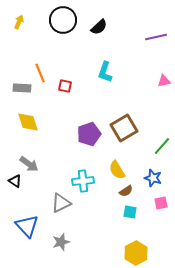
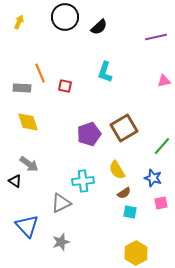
black circle: moved 2 px right, 3 px up
brown semicircle: moved 2 px left, 2 px down
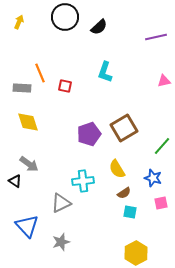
yellow semicircle: moved 1 px up
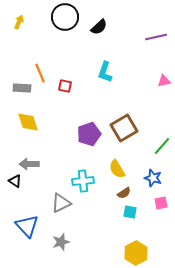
gray arrow: rotated 144 degrees clockwise
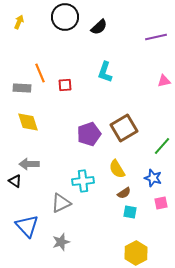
red square: moved 1 px up; rotated 16 degrees counterclockwise
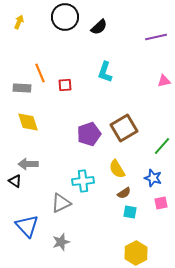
gray arrow: moved 1 px left
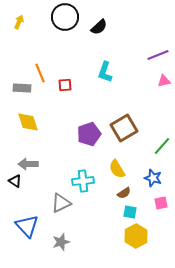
purple line: moved 2 px right, 18 px down; rotated 10 degrees counterclockwise
yellow hexagon: moved 17 px up
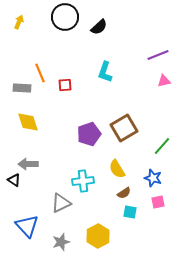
black triangle: moved 1 px left, 1 px up
pink square: moved 3 px left, 1 px up
yellow hexagon: moved 38 px left
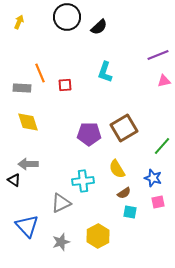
black circle: moved 2 px right
purple pentagon: rotated 20 degrees clockwise
